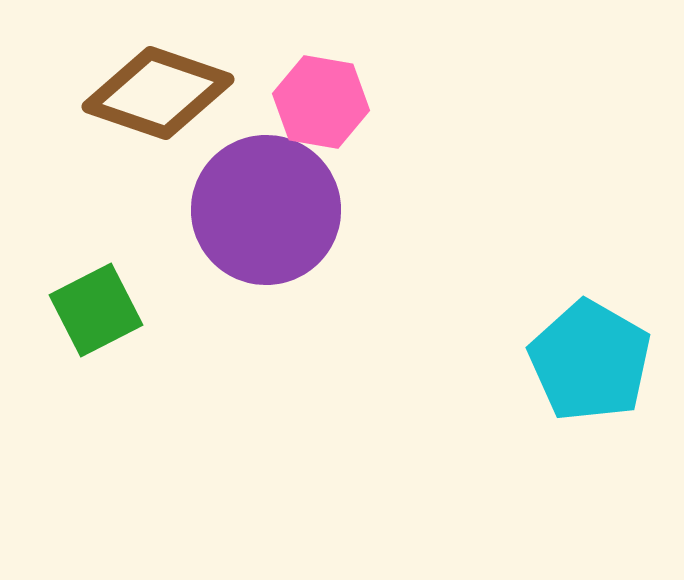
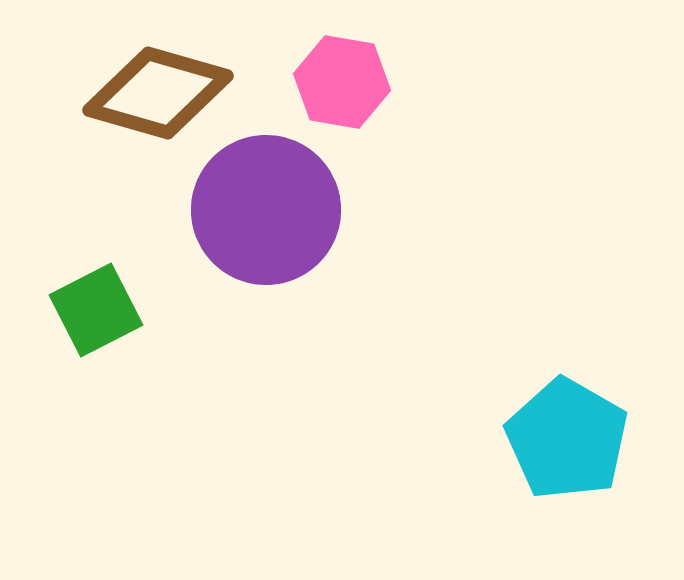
brown diamond: rotated 3 degrees counterclockwise
pink hexagon: moved 21 px right, 20 px up
cyan pentagon: moved 23 px left, 78 px down
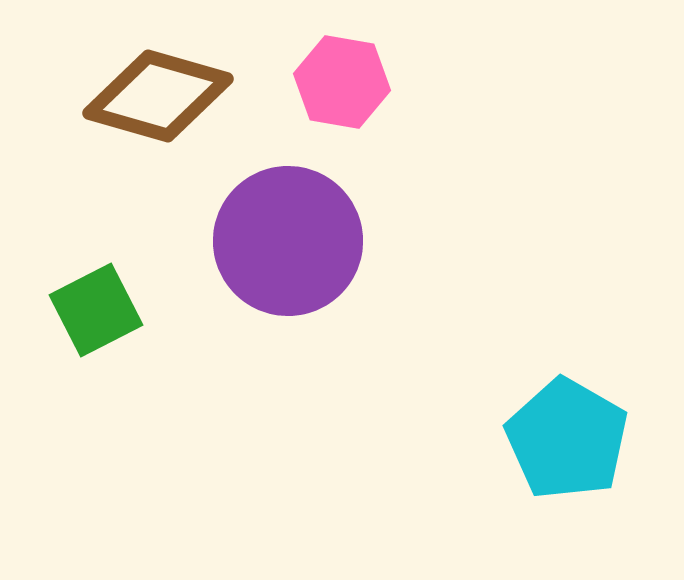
brown diamond: moved 3 px down
purple circle: moved 22 px right, 31 px down
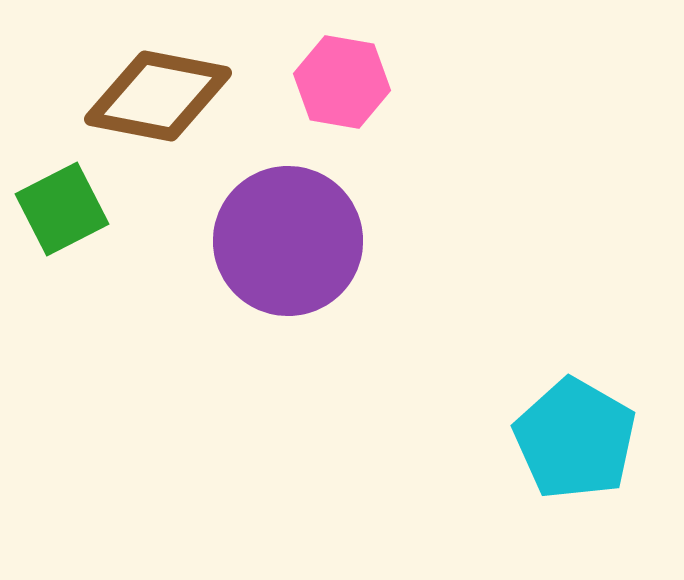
brown diamond: rotated 5 degrees counterclockwise
green square: moved 34 px left, 101 px up
cyan pentagon: moved 8 px right
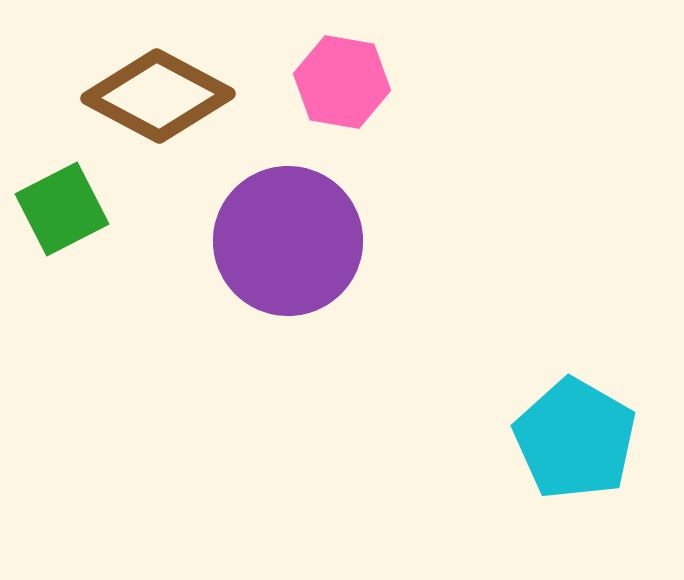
brown diamond: rotated 17 degrees clockwise
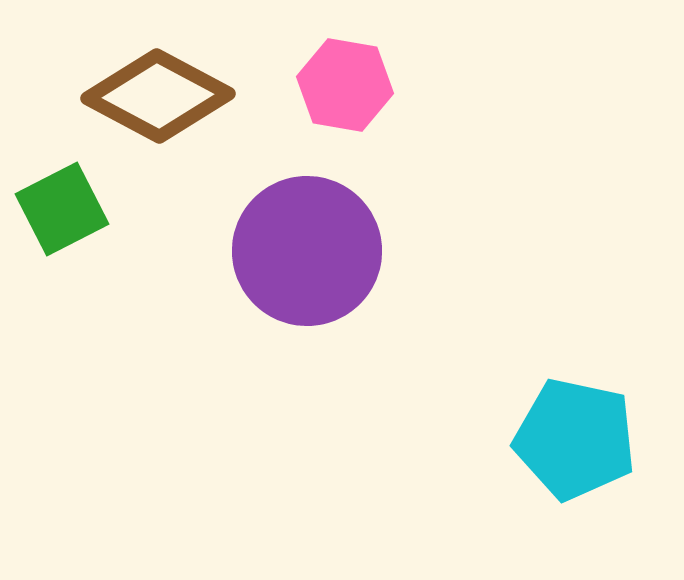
pink hexagon: moved 3 px right, 3 px down
purple circle: moved 19 px right, 10 px down
cyan pentagon: rotated 18 degrees counterclockwise
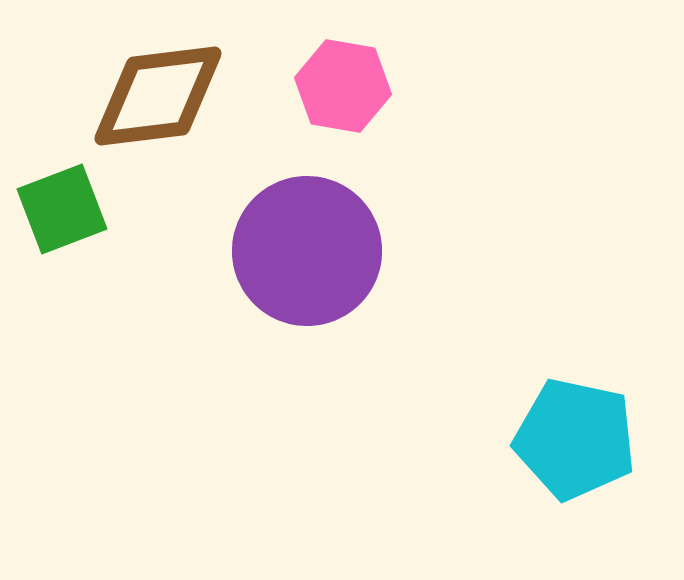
pink hexagon: moved 2 px left, 1 px down
brown diamond: rotated 35 degrees counterclockwise
green square: rotated 6 degrees clockwise
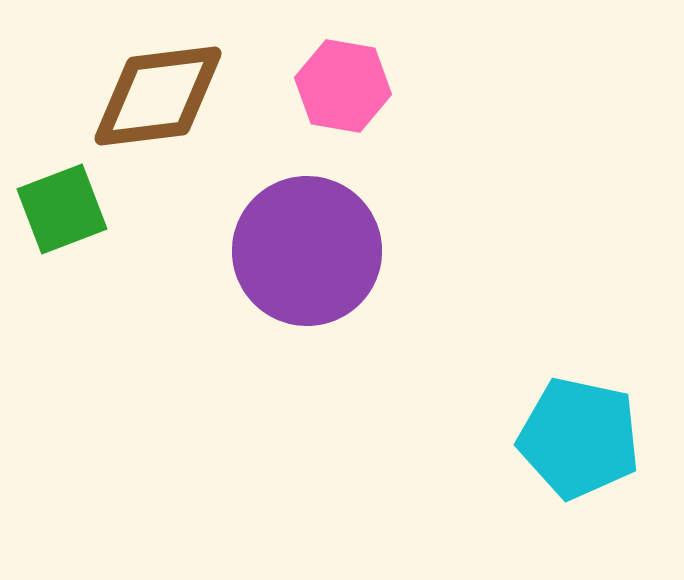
cyan pentagon: moved 4 px right, 1 px up
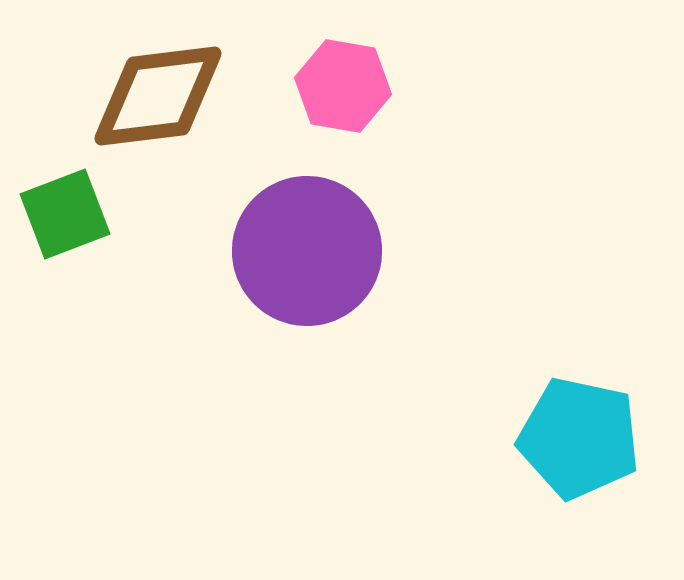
green square: moved 3 px right, 5 px down
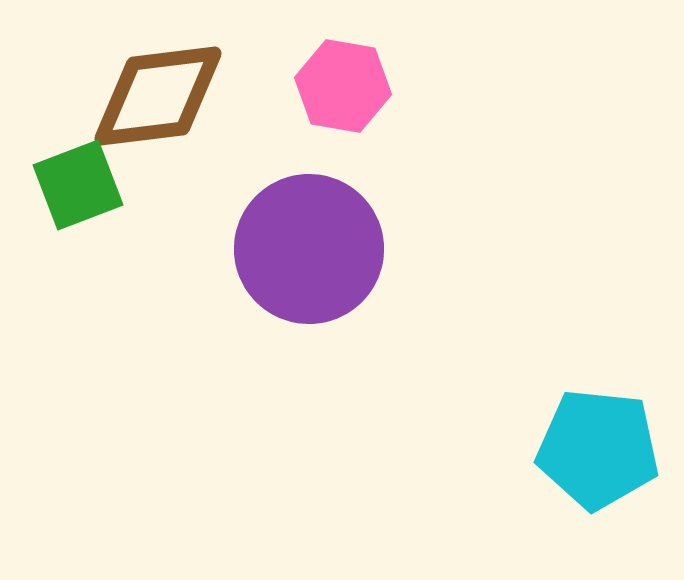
green square: moved 13 px right, 29 px up
purple circle: moved 2 px right, 2 px up
cyan pentagon: moved 19 px right, 11 px down; rotated 6 degrees counterclockwise
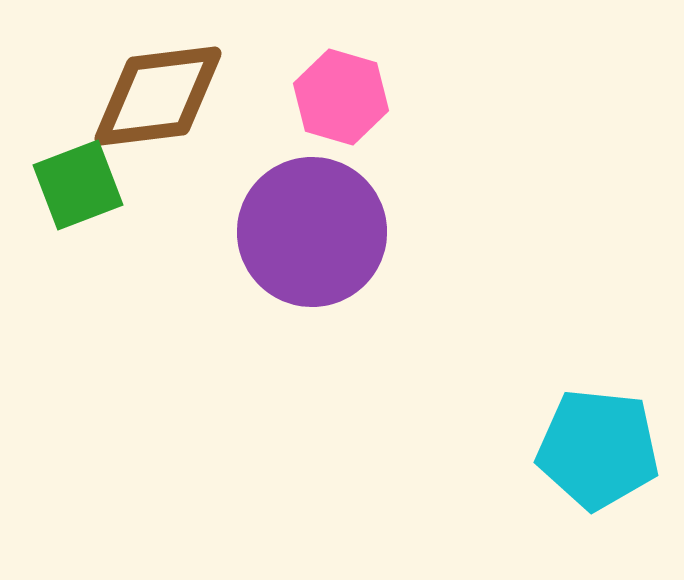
pink hexagon: moved 2 px left, 11 px down; rotated 6 degrees clockwise
purple circle: moved 3 px right, 17 px up
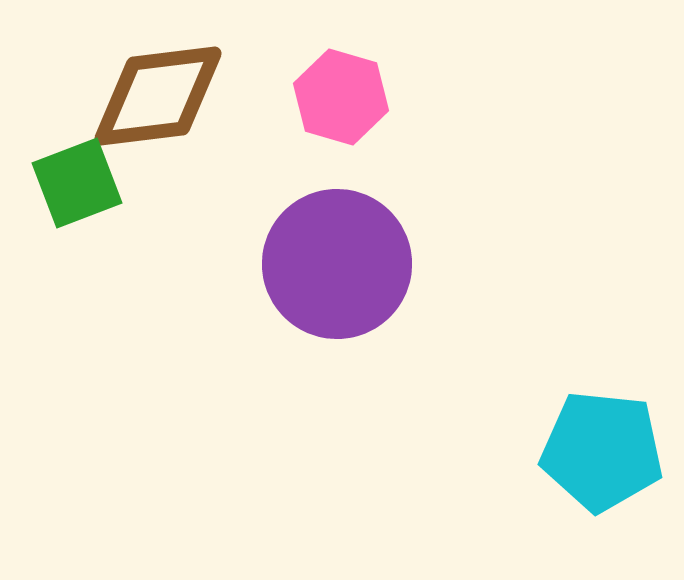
green square: moved 1 px left, 2 px up
purple circle: moved 25 px right, 32 px down
cyan pentagon: moved 4 px right, 2 px down
